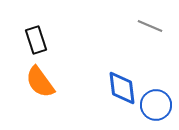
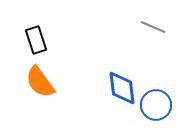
gray line: moved 3 px right, 1 px down
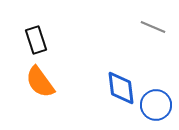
blue diamond: moved 1 px left
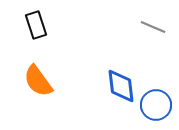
black rectangle: moved 15 px up
orange semicircle: moved 2 px left, 1 px up
blue diamond: moved 2 px up
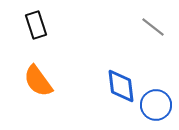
gray line: rotated 15 degrees clockwise
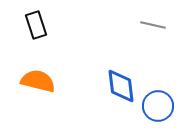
gray line: moved 2 px up; rotated 25 degrees counterclockwise
orange semicircle: rotated 140 degrees clockwise
blue circle: moved 2 px right, 1 px down
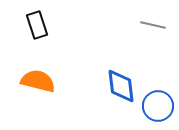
black rectangle: moved 1 px right
